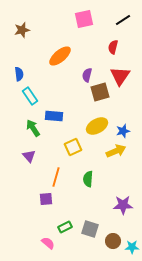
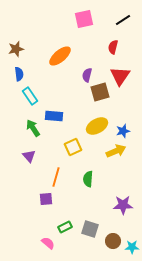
brown star: moved 6 px left, 19 px down
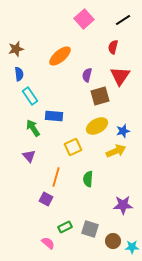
pink square: rotated 30 degrees counterclockwise
brown square: moved 4 px down
purple square: rotated 32 degrees clockwise
